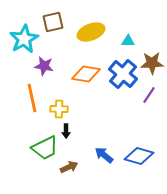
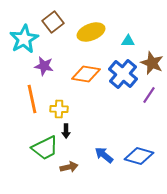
brown square: rotated 25 degrees counterclockwise
brown star: rotated 25 degrees clockwise
orange line: moved 1 px down
brown arrow: rotated 12 degrees clockwise
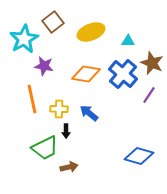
blue arrow: moved 15 px left, 42 px up
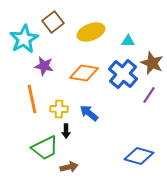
orange diamond: moved 2 px left, 1 px up
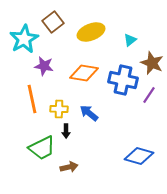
cyan triangle: moved 2 px right, 1 px up; rotated 40 degrees counterclockwise
blue cross: moved 6 px down; rotated 28 degrees counterclockwise
green trapezoid: moved 3 px left
